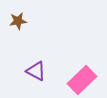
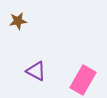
pink rectangle: moved 1 px right; rotated 16 degrees counterclockwise
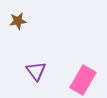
purple triangle: rotated 25 degrees clockwise
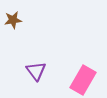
brown star: moved 5 px left, 1 px up
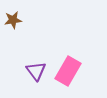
pink rectangle: moved 15 px left, 9 px up
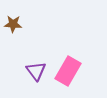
brown star: moved 4 px down; rotated 12 degrees clockwise
